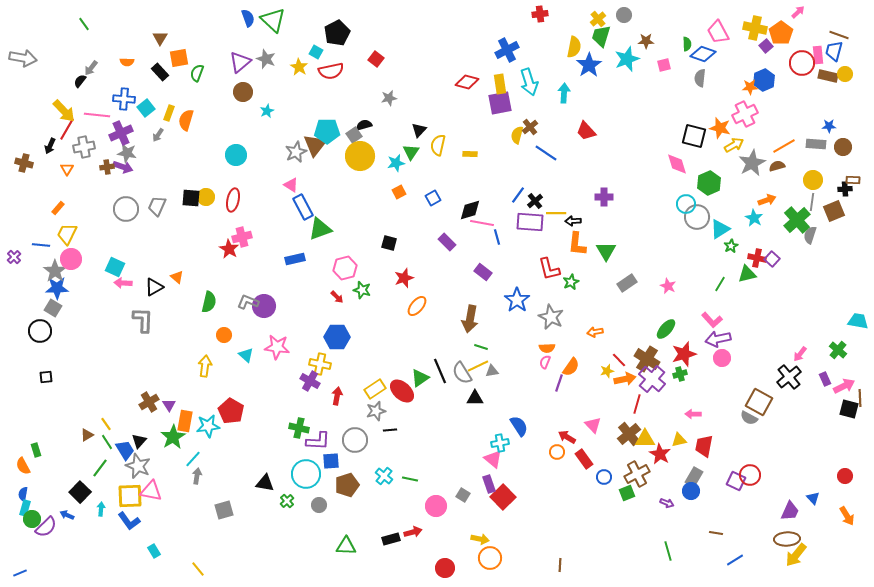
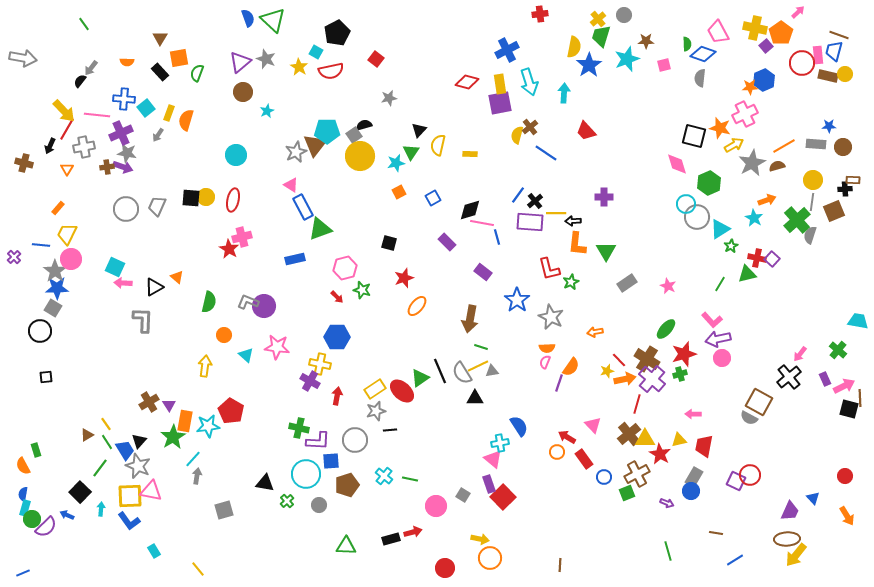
blue line at (20, 573): moved 3 px right
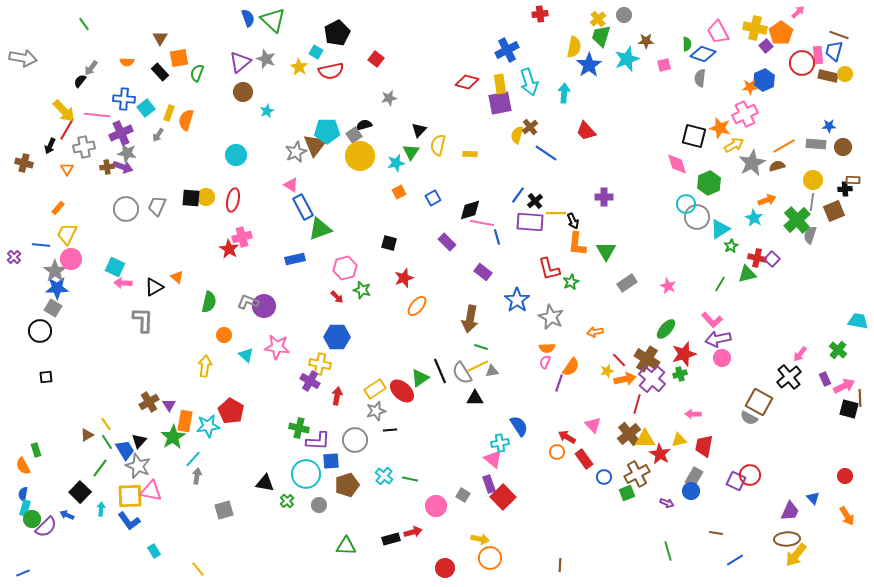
black arrow at (573, 221): rotated 112 degrees counterclockwise
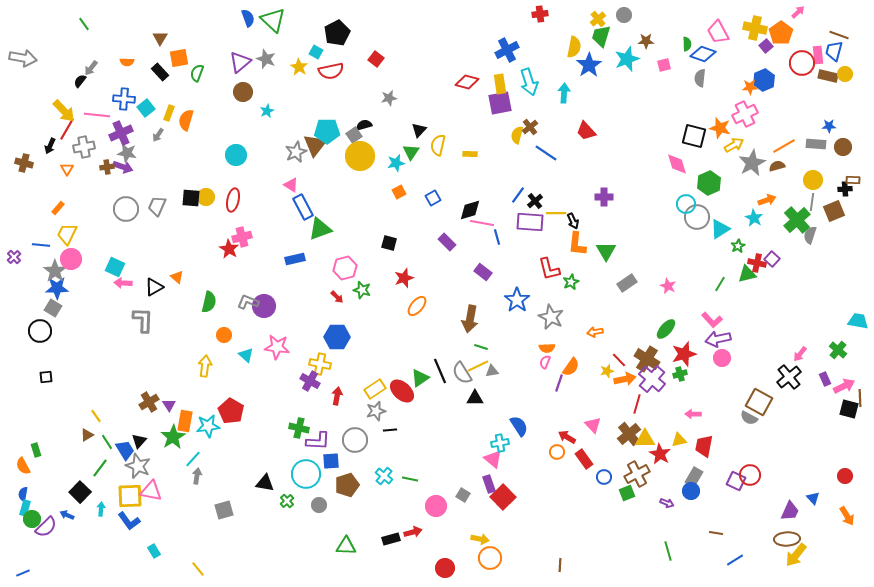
green star at (731, 246): moved 7 px right
red cross at (757, 258): moved 5 px down
yellow line at (106, 424): moved 10 px left, 8 px up
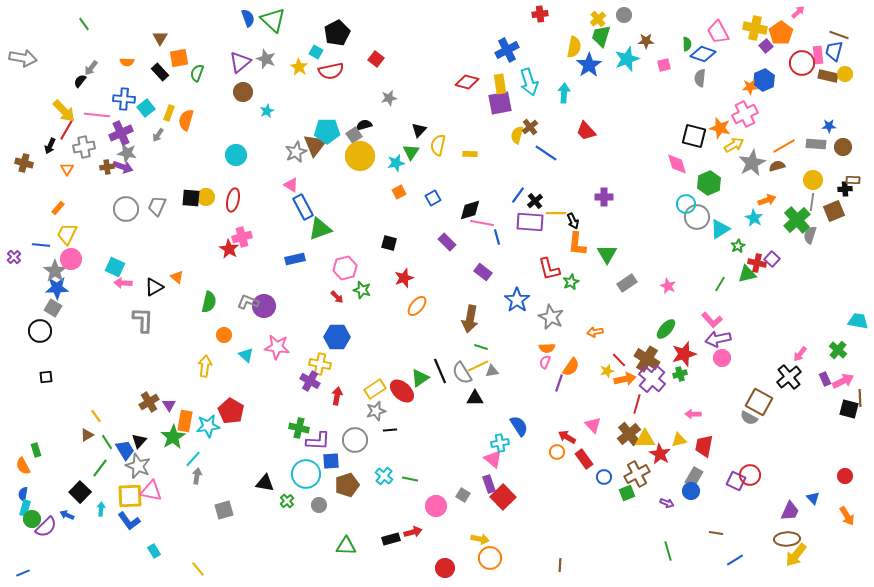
green triangle at (606, 251): moved 1 px right, 3 px down
pink arrow at (844, 386): moved 1 px left, 5 px up
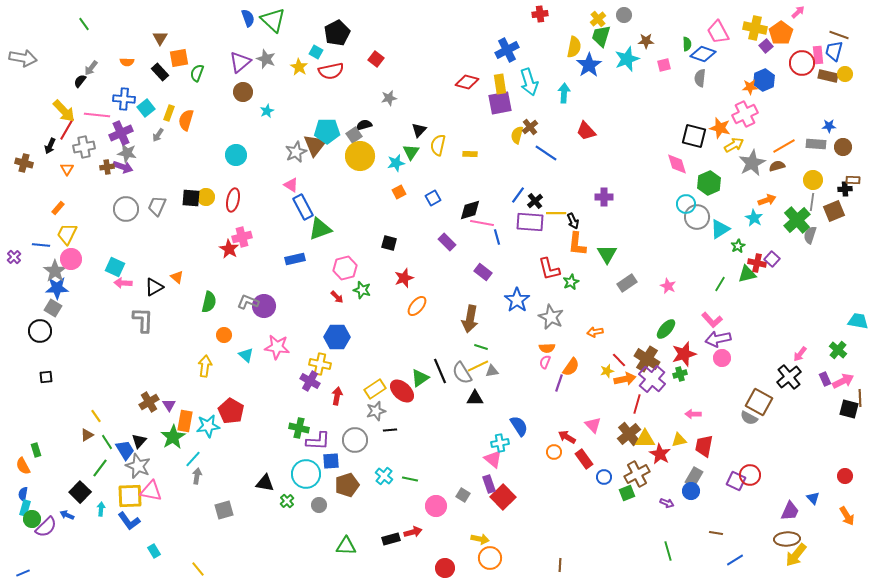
orange circle at (557, 452): moved 3 px left
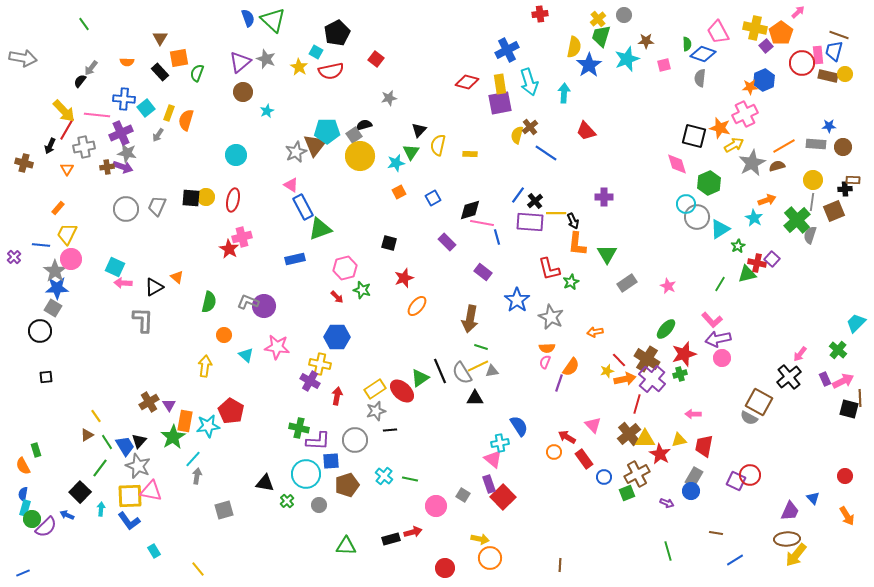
cyan trapezoid at (858, 321): moved 2 px left, 2 px down; rotated 55 degrees counterclockwise
blue trapezoid at (125, 450): moved 4 px up
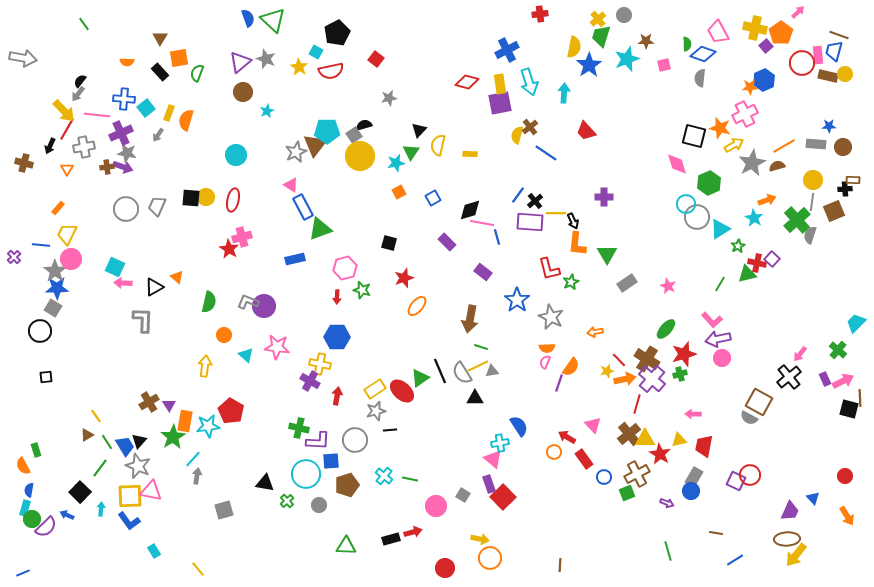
gray arrow at (91, 68): moved 13 px left, 26 px down
red arrow at (337, 297): rotated 48 degrees clockwise
blue semicircle at (23, 494): moved 6 px right, 4 px up
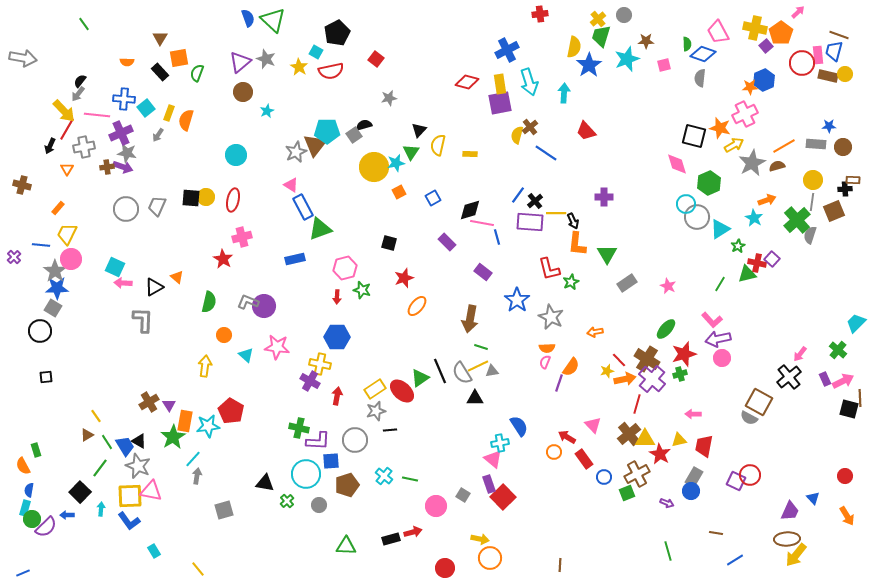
yellow circle at (360, 156): moved 14 px right, 11 px down
brown cross at (24, 163): moved 2 px left, 22 px down
red star at (229, 249): moved 6 px left, 10 px down
black triangle at (139, 441): rotated 42 degrees counterclockwise
blue arrow at (67, 515): rotated 24 degrees counterclockwise
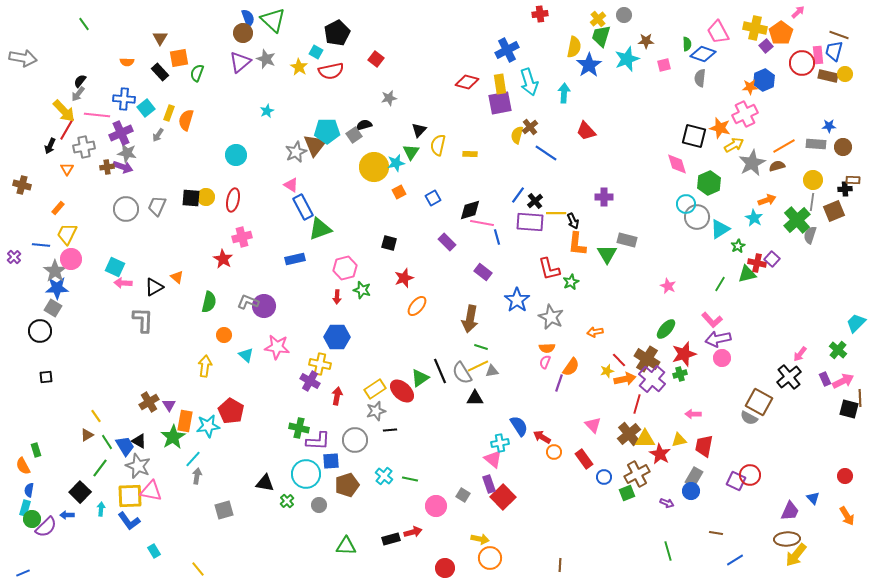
brown circle at (243, 92): moved 59 px up
gray rectangle at (627, 283): moved 43 px up; rotated 48 degrees clockwise
red arrow at (567, 437): moved 25 px left
